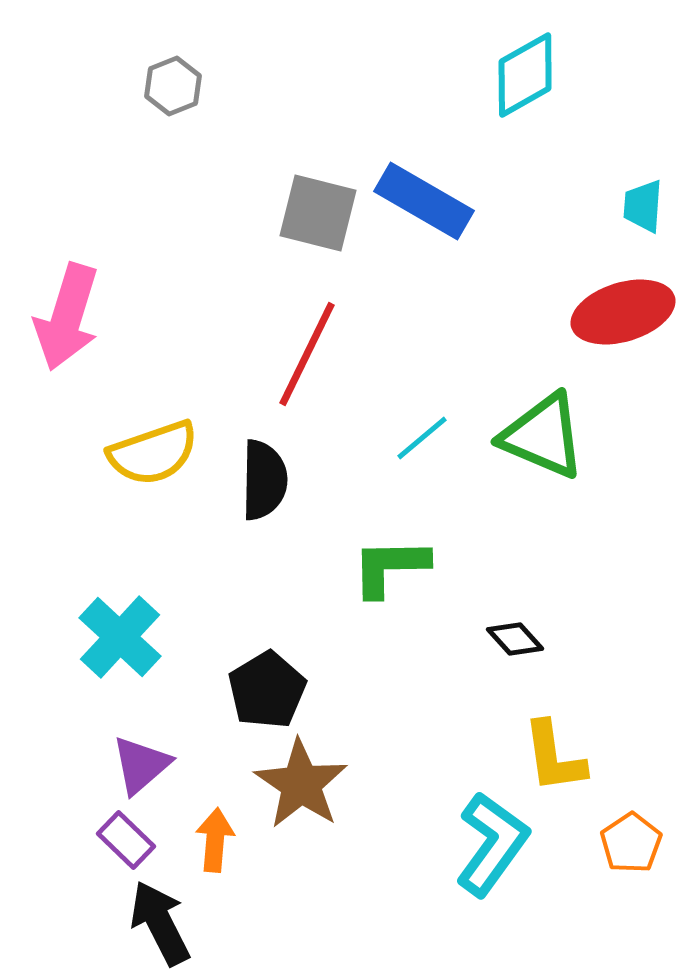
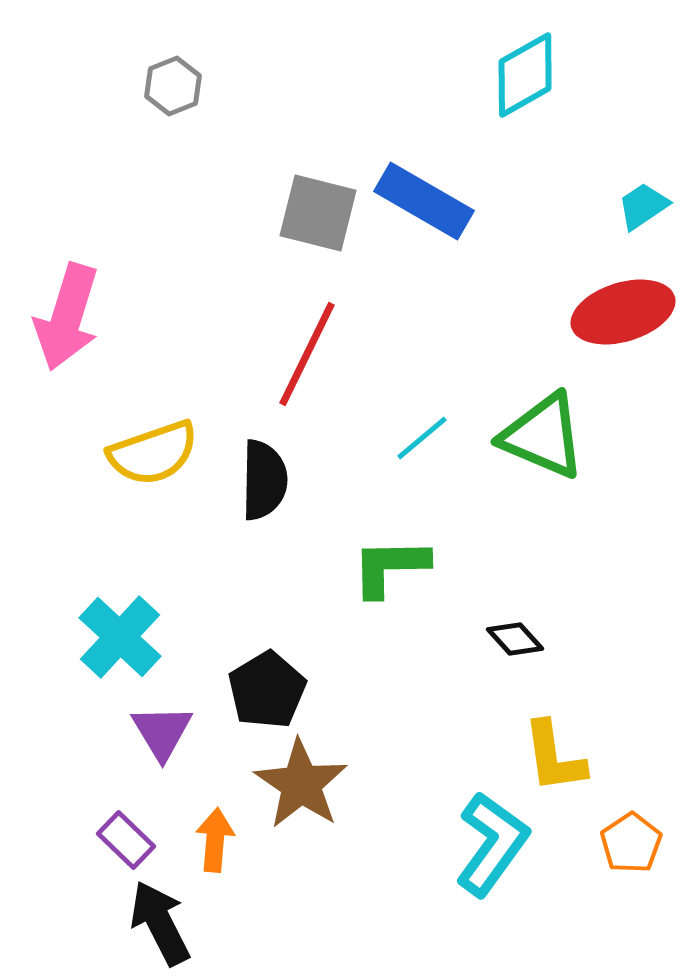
cyan trapezoid: rotated 52 degrees clockwise
purple triangle: moved 21 px right, 33 px up; rotated 20 degrees counterclockwise
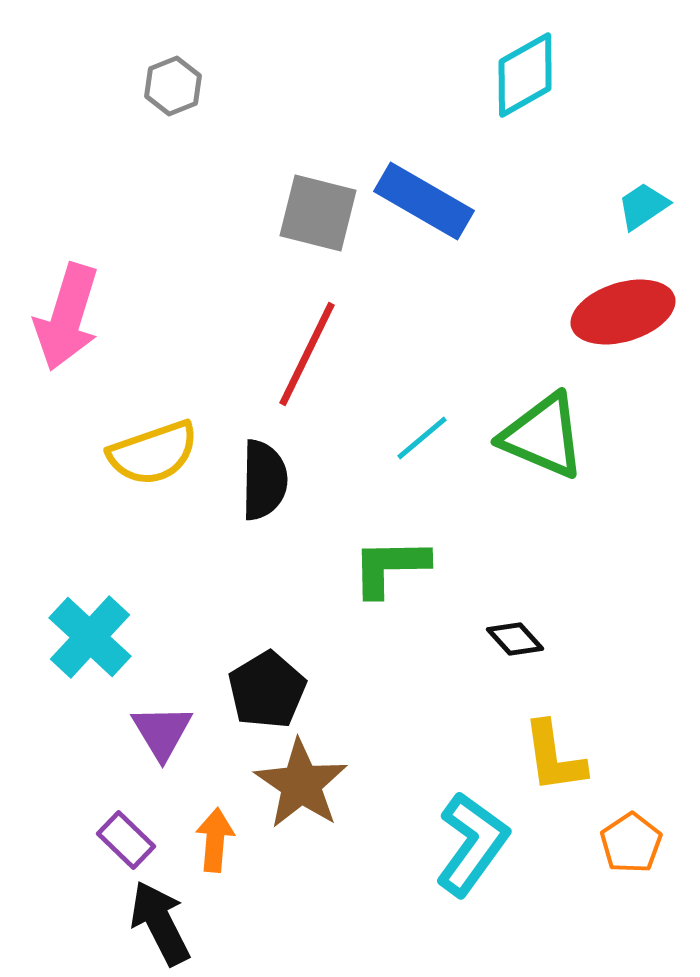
cyan cross: moved 30 px left
cyan L-shape: moved 20 px left
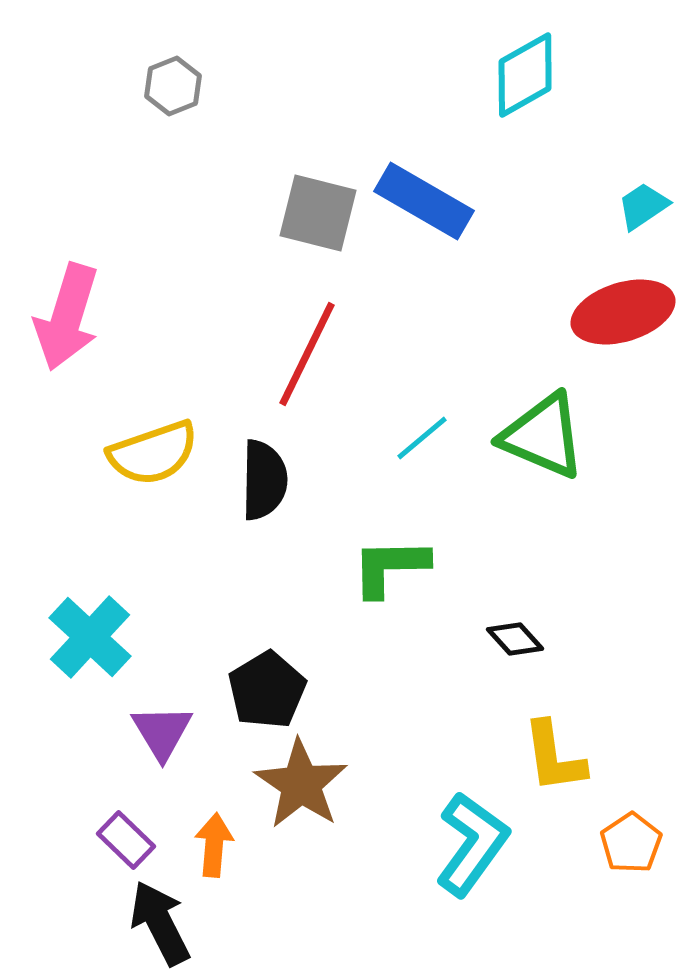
orange arrow: moved 1 px left, 5 px down
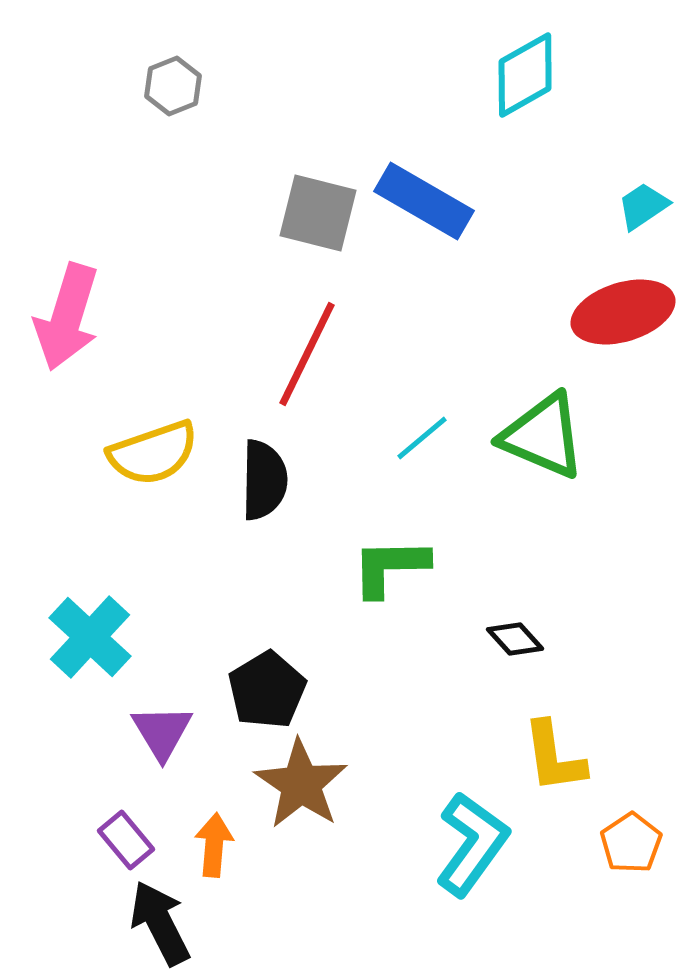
purple rectangle: rotated 6 degrees clockwise
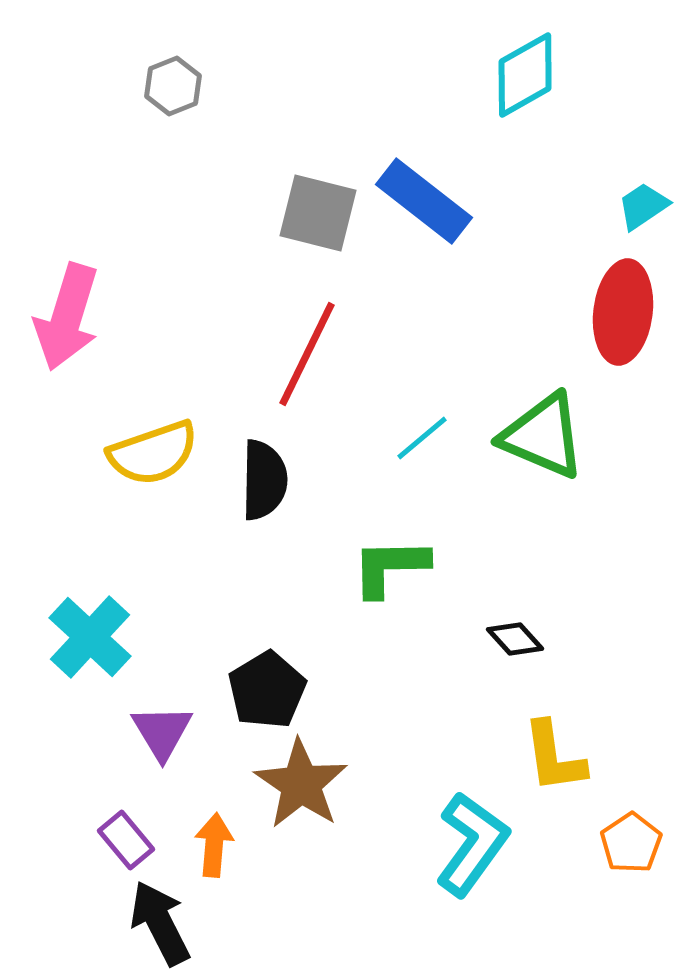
blue rectangle: rotated 8 degrees clockwise
red ellipse: rotated 66 degrees counterclockwise
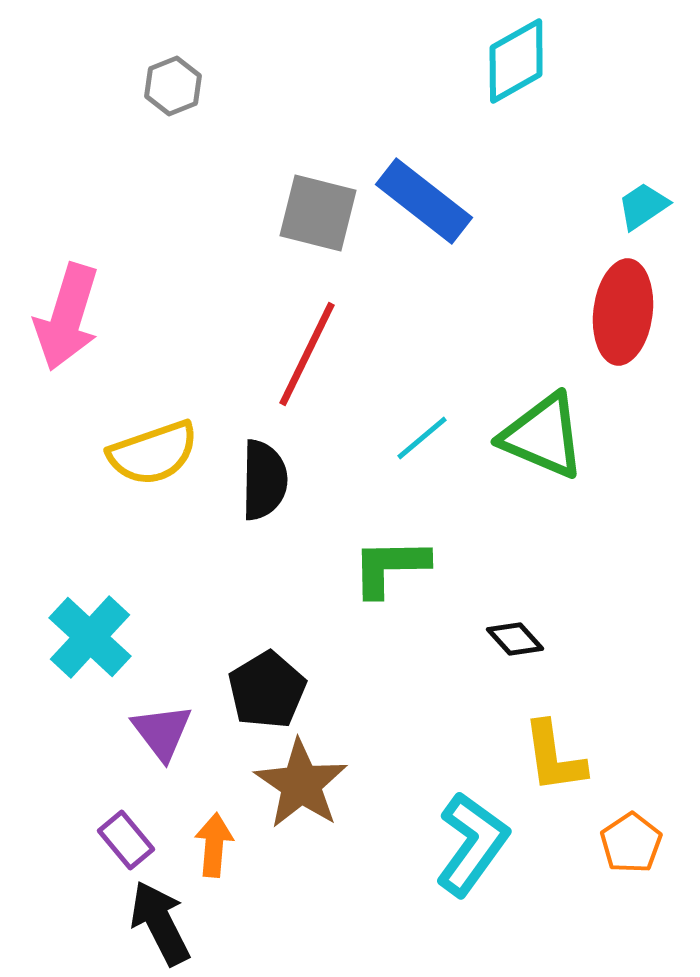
cyan diamond: moved 9 px left, 14 px up
purple triangle: rotated 6 degrees counterclockwise
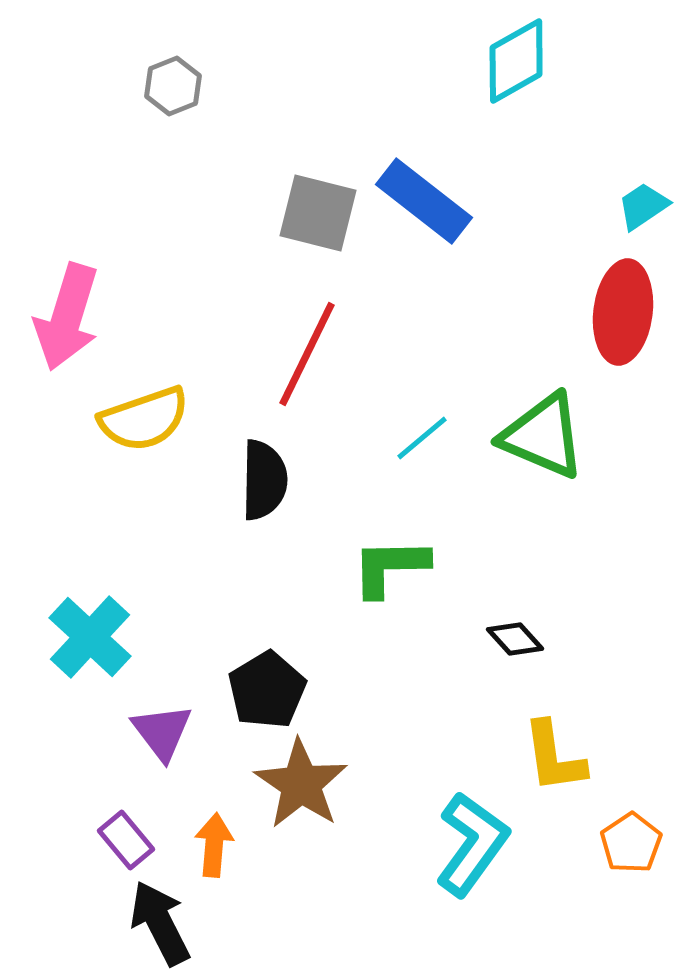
yellow semicircle: moved 9 px left, 34 px up
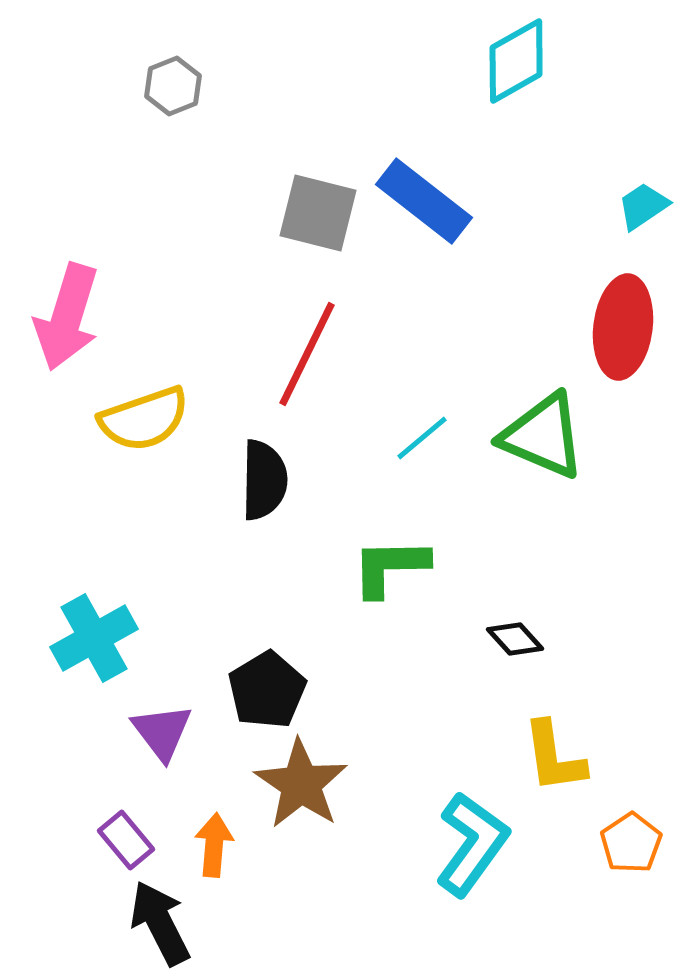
red ellipse: moved 15 px down
cyan cross: moved 4 px right, 1 px down; rotated 18 degrees clockwise
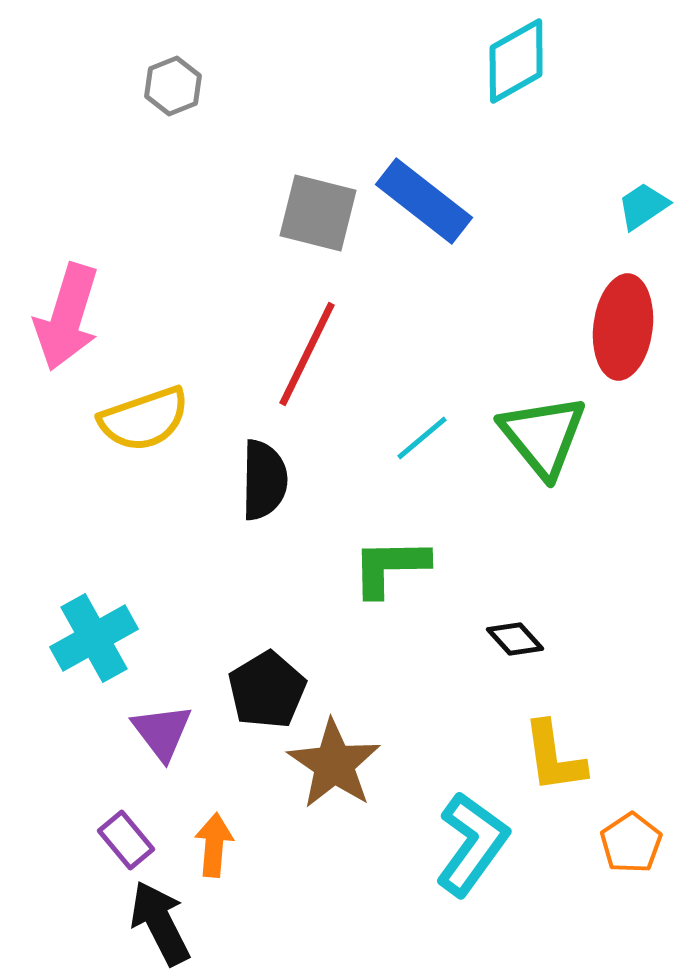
green triangle: rotated 28 degrees clockwise
brown star: moved 33 px right, 20 px up
